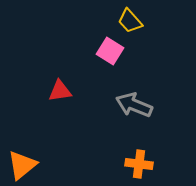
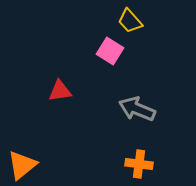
gray arrow: moved 3 px right, 4 px down
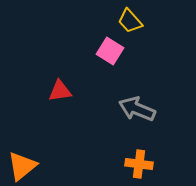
orange triangle: moved 1 px down
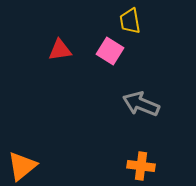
yellow trapezoid: rotated 32 degrees clockwise
red triangle: moved 41 px up
gray arrow: moved 4 px right, 5 px up
orange cross: moved 2 px right, 2 px down
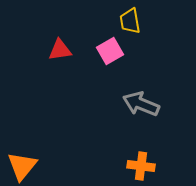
pink square: rotated 28 degrees clockwise
orange triangle: rotated 12 degrees counterclockwise
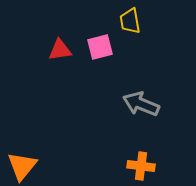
pink square: moved 10 px left, 4 px up; rotated 16 degrees clockwise
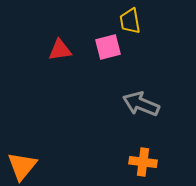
pink square: moved 8 px right
orange cross: moved 2 px right, 4 px up
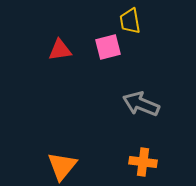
orange triangle: moved 40 px right
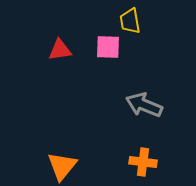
pink square: rotated 16 degrees clockwise
gray arrow: moved 3 px right, 1 px down
